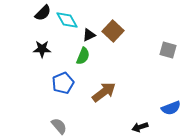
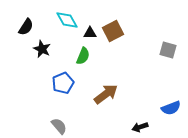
black semicircle: moved 17 px left, 14 px down; rotated 12 degrees counterclockwise
brown square: rotated 20 degrees clockwise
black triangle: moved 1 px right, 2 px up; rotated 24 degrees clockwise
black star: rotated 24 degrees clockwise
brown arrow: moved 2 px right, 2 px down
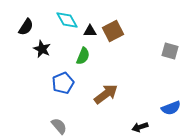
black triangle: moved 2 px up
gray square: moved 2 px right, 1 px down
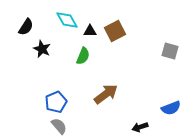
brown square: moved 2 px right
blue pentagon: moved 7 px left, 19 px down
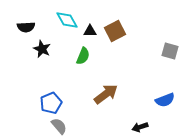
black semicircle: rotated 54 degrees clockwise
blue pentagon: moved 5 px left, 1 px down
blue semicircle: moved 6 px left, 8 px up
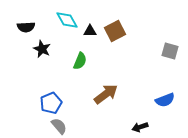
green semicircle: moved 3 px left, 5 px down
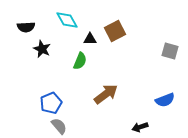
black triangle: moved 8 px down
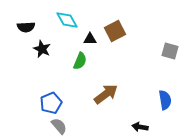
blue semicircle: rotated 78 degrees counterclockwise
black arrow: rotated 28 degrees clockwise
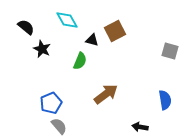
black semicircle: rotated 138 degrees counterclockwise
black triangle: moved 2 px right, 1 px down; rotated 16 degrees clockwise
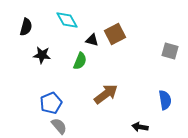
black semicircle: rotated 66 degrees clockwise
brown square: moved 3 px down
black star: moved 6 px down; rotated 18 degrees counterclockwise
